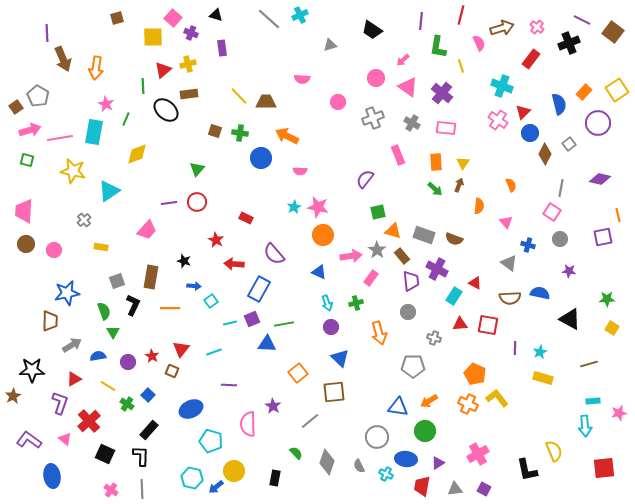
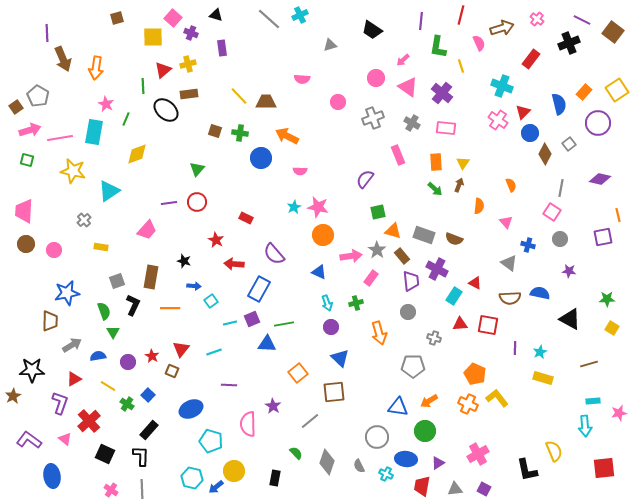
pink cross at (537, 27): moved 8 px up
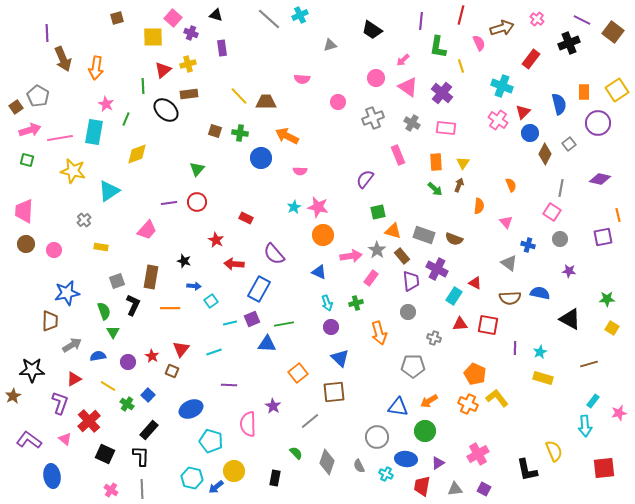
orange rectangle at (584, 92): rotated 42 degrees counterclockwise
cyan rectangle at (593, 401): rotated 48 degrees counterclockwise
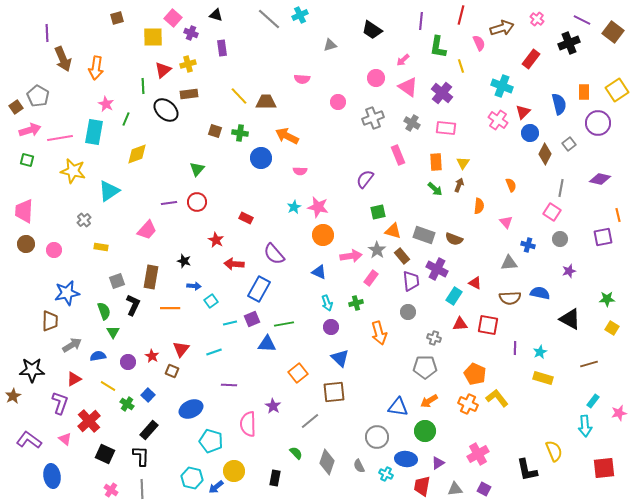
gray triangle at (509, 263): rotated 42 degrees counterclockwise
purple star at (569, 271): rotated 24 degrees counterclockwise
gray pentagon at (413, 366): moved 12 px right, 1 px down
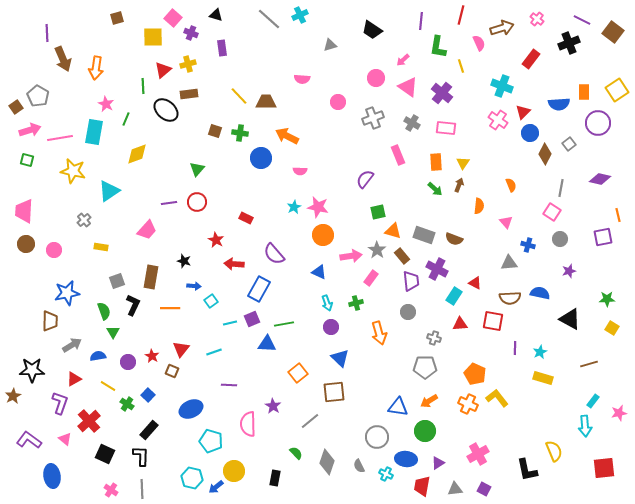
blue semicircle at (559, 104): rotated 100 degrees clockwise
red square at (488, 325): moved 5 px right, 4 px up
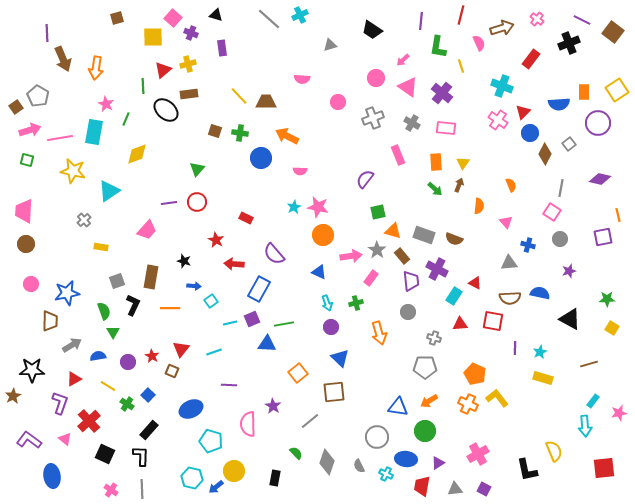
pink circle at (54, 250): moved 23 px left, 34 px down
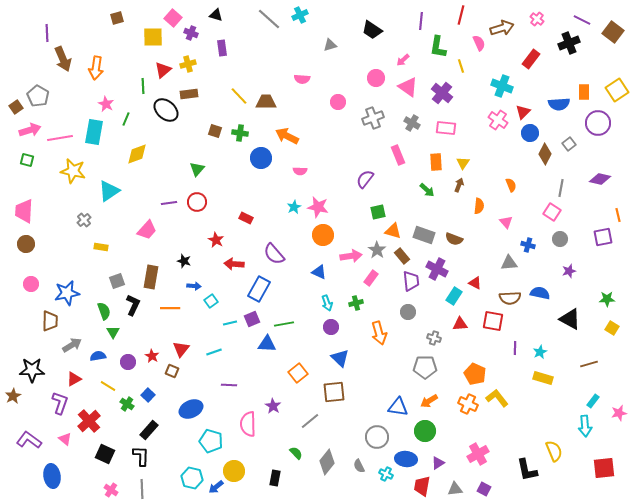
green arrow at (435, 189): moved 8 px left, 1 px down
gray diamond at (327, 462): rotated 20 degrees clockwise
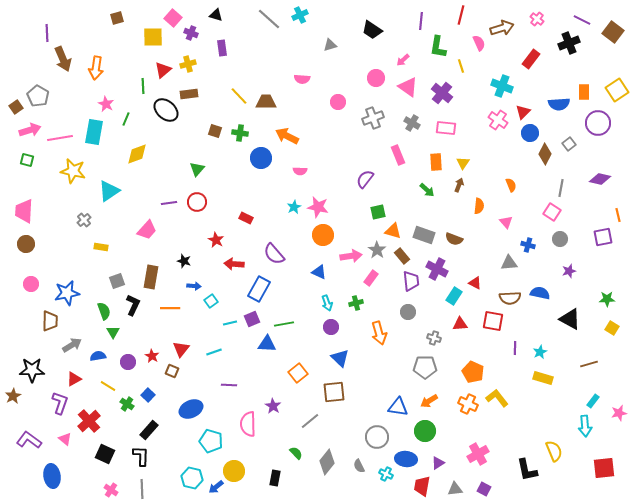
orange pentagon at (475, 374): moved 2 px left, 2 px up
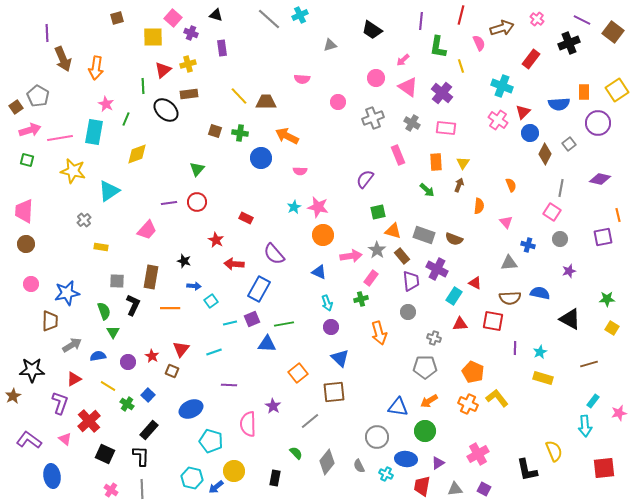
gray square at (117, 281): rotated 21 degrees clockwise
green cross at (356, 303): moved 5 px right, 4 px up
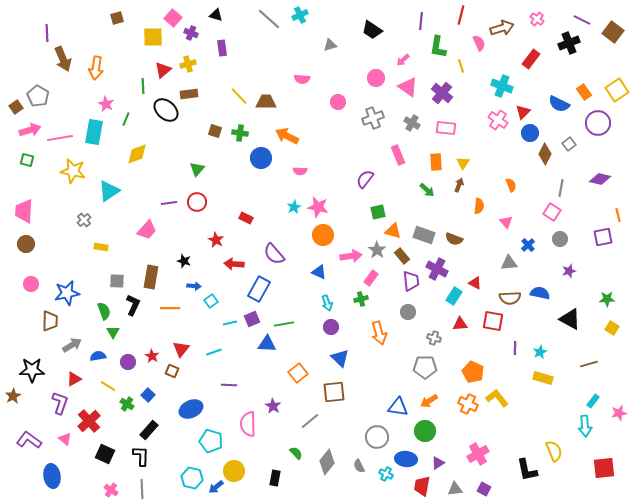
orange rectangle at (584, 92): rotated 35 degrees counterclockwise
blue semicircle at (559, 104): rotated 30 degrees clockwise
blue cross at (528, 245): rotated 32 degrees clockwise
